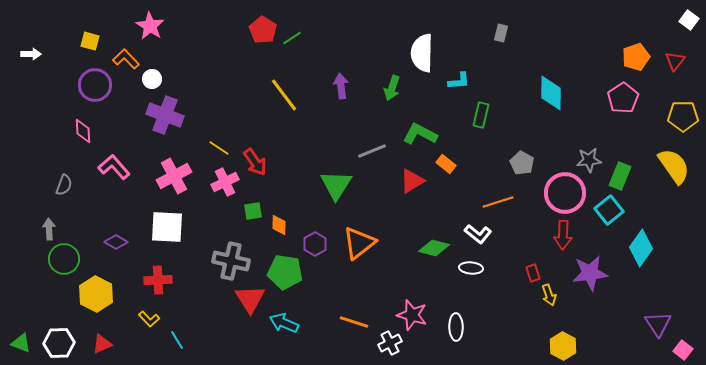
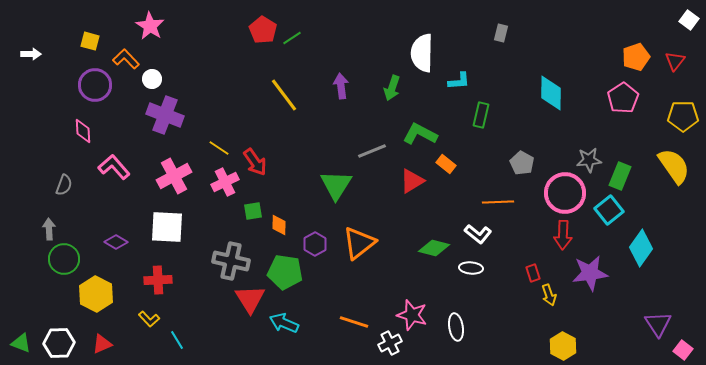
orange line at (498, 202): rotated 16 degrees clockwise
white ellipse at (456, 327): rotated 8 degrees counterclockwise
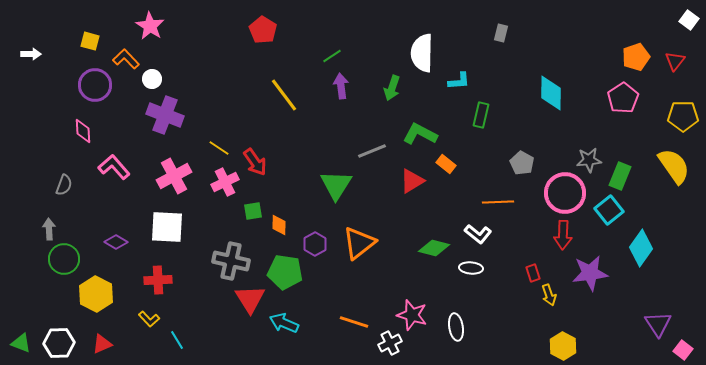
green line at (292, 38): moved 40 px right, 18 px down
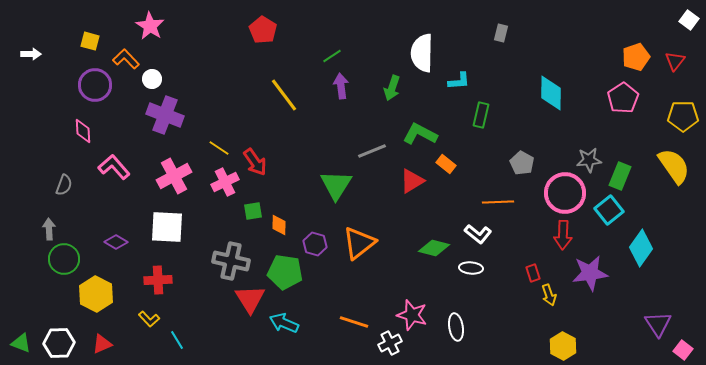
purple hexagon at (315, 244): rotated 15 degrees counterclockwise
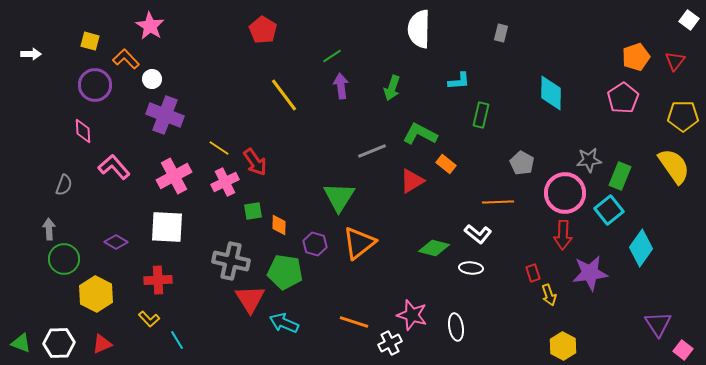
white semicircle at (422, 53): moved 3 px left, 24 px up
green triangle at (336, 185): moved 3 px right, 12 px down
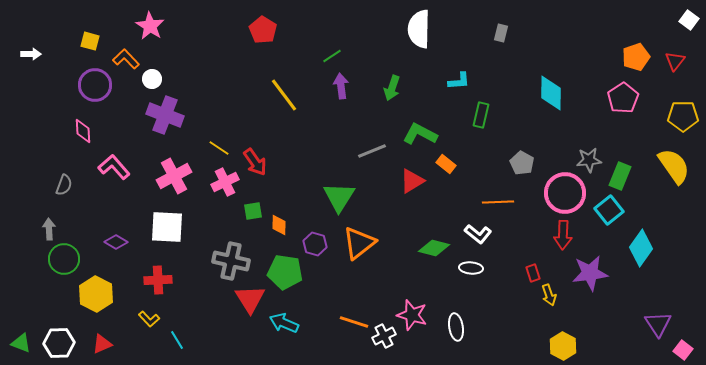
white cross at (390, 343): moved 6 px left, 7 px up
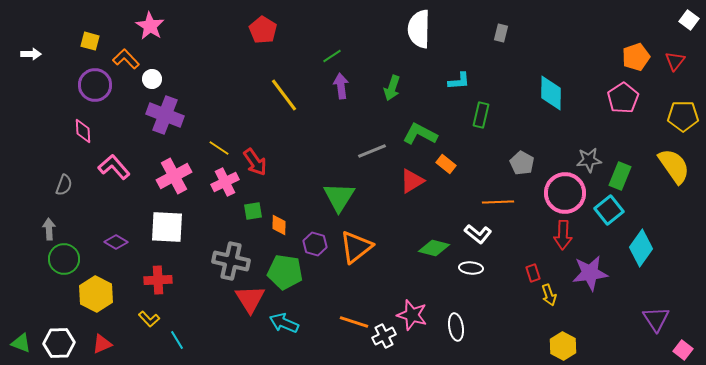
orange triangle at (359, 243): moved 3 px left, 4 px down
purple triangle at (658, 324): moved 2 px left, 5 px up
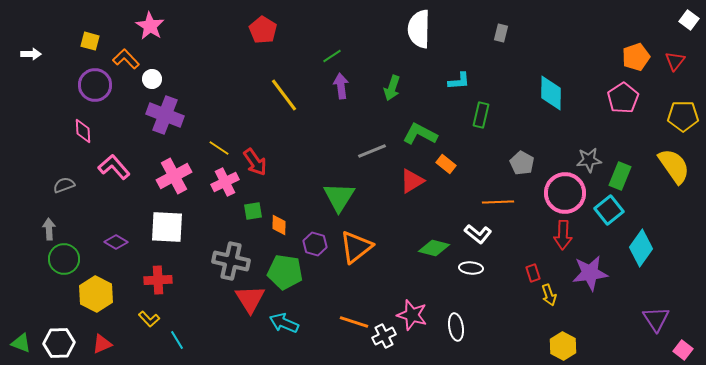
gray semicircle at (64, 185): rotated 130 degrees counterclockwise
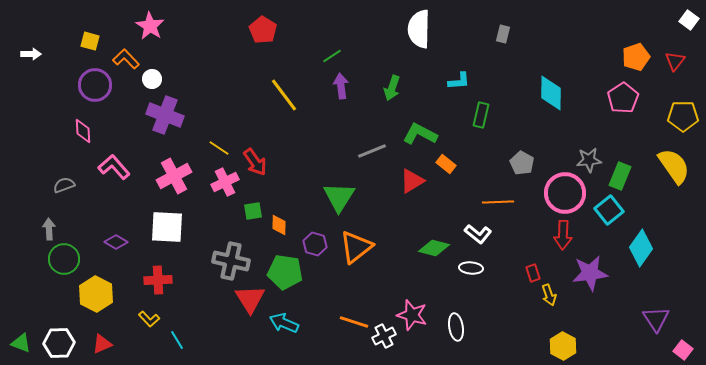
gray rectangle at (501, 33): moved 2 px right, 1 px down
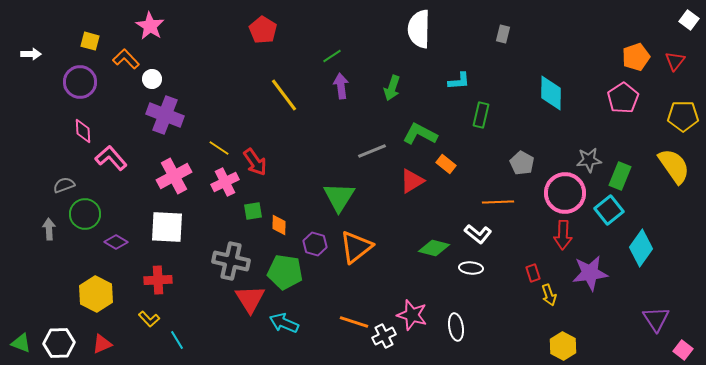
purple circle at (95, 85): moved 15 px left, 3 px up
pink L-shape at (114, 167): moved 3 px left, 9 px up
green circle at (64, 259): moved 21 px right, 45 px up
